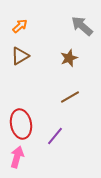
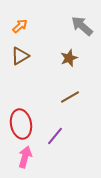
pink arrow: moved 8 px right
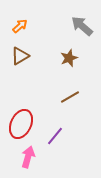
red ellipse: rotated 36 degrees clockwise
pink arrow: moved 3 px right
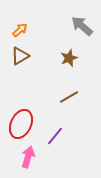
orange arrow: moved 4 px down
brown line: moved 1 px left
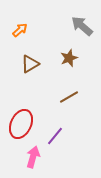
brown triangle: moved 10 px right, 8 px down
pink arrow: moved 5 px right
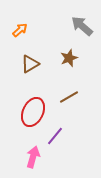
red ellipse: moved 12 px right, 12 px up
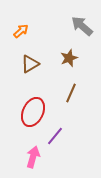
orange arrow: moved 1 px right, 1 px down
brown line: moved 2 px right, 4 px up; rotated 36 degrees counterclockwise
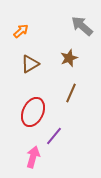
purple line: moved 1 px left
